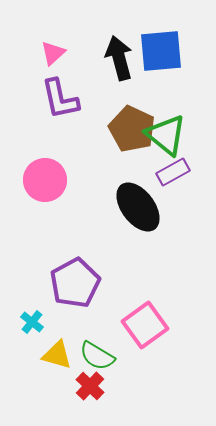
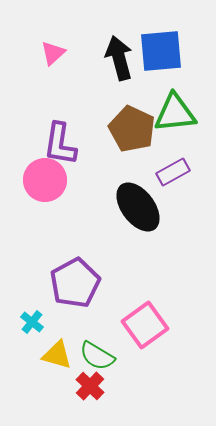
purple L-shape: moved 45 px down; rotated 21 degrees clockwise
green triangle: moved 9 px right, 22 px up; rotated 45 degrees counterclockwise
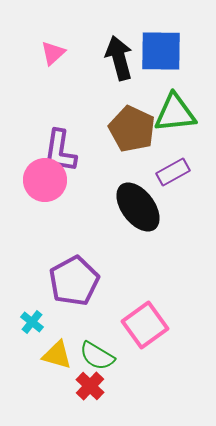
blue square: rotated 6 degrees clockwise
purple L-shape: moved 7 px down
purple pentagon: moved 1 px left, 2 px up
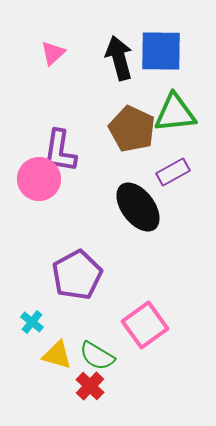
pink circle: moved 6 px left, 1 px up
purple pentagon: moved 3 px right, 6 px up
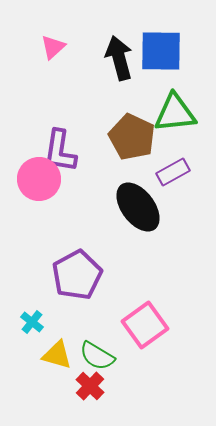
pink triangle: moved 6 px up
brown pentagon: moved 8 px down
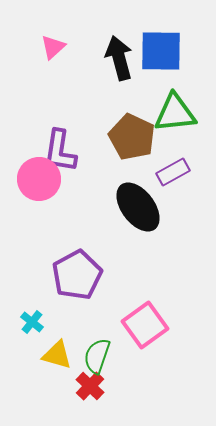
green semicircle: rotated 78 degrees clockwise
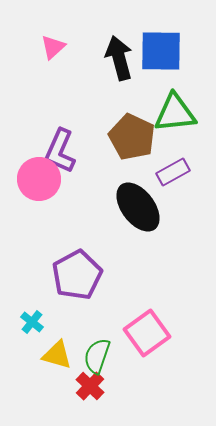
purple L-shape: rotated 15 degrees clockwise
pink square: moved 2 px right, 8 px down
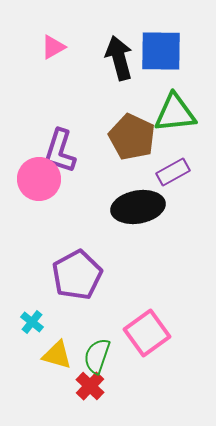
pink triangle: rotated 12 degrees clockwise
purple L-shape: rotated 6 degrees counterclockwise
black ellipse: rotated 63 degrees counterclockwise
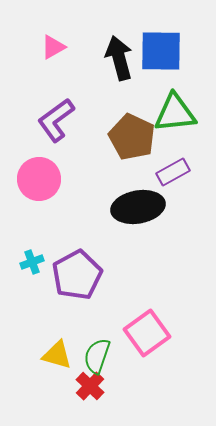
purple L-shape: moved 4 px left, 31 px up; rotated 36 degrees clockwise
cyan cross: moved 60 px up; rotated 30 degrees clockwise
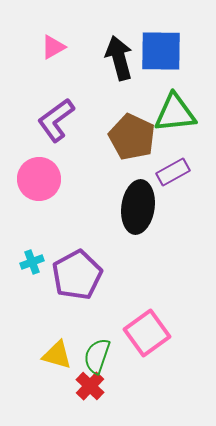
black ellipse: rotated 72 degrees counterclockwise
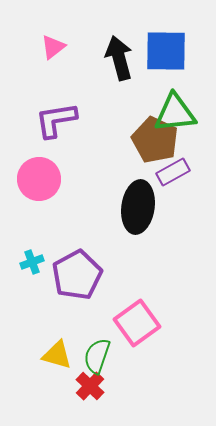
pink triangle: rotated 8 degrees counterclockwise
blue square: moved 5 px right
purple L-shape: rotated 27 degrees clockwise
brown pentagon: moved 23 px right, 3 px down
pink square: moved 10 px left, 10 px up
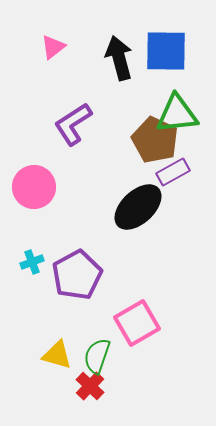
green triangle: moved 2 px right, 1 px down
purple L-shape: moved 17 px right, 4 px down; rotated 24 degrees counterclockwise
pink circle: moved 5 px left, 8 px down
black ellipse: rotated 39 degrees clockwise
pink square: rotated 6 degrees clockwise
